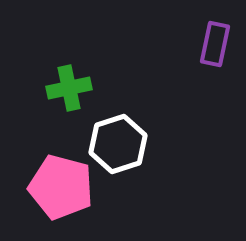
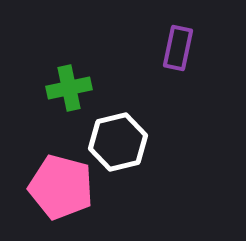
purple rectangle: moved 37 px left, 4 px down
white hexagon: moved 2 px up; rotated 4 degrees clockwise
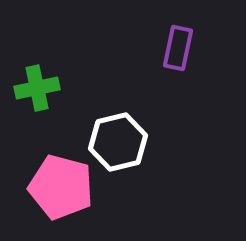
green cross: moved 32 px left
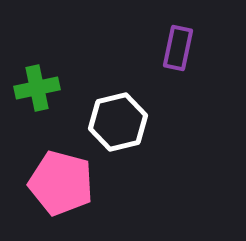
white hexagon: moved 20 px up
pink pentagon: moved 4 px up
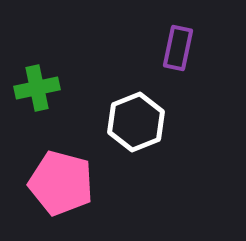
white hexagon: moved 18 px right; rotated 8 degrees counterclockwise
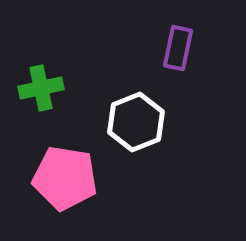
green cross: moved 4 px right
pink pentagon: moved 4 px right, 5 px up; rotated 6 degrees counterclockwise
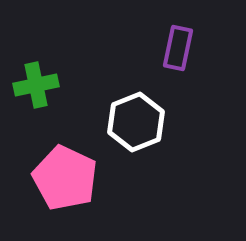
green cross: moved 5 px left, 3 px up
pink pentagon: rotated 16 degrees clockwise
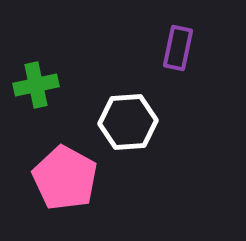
white hexagon: moved 8 px left; rotated 18 degrees clockwise
pink pentagon: rotated 4 degrees clockwise
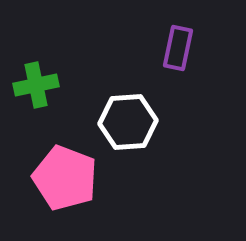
pink pentagon: rotated 8 degrees counterclockwise
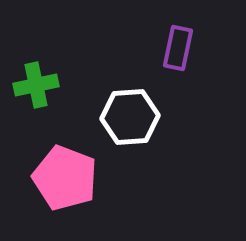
white hexagon: moved 2 px right, 5 px up
